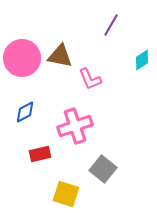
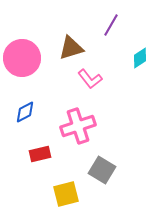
brown triangle: moved 11 px right, 8 px up; rotated 28 degrees counterclockwise
cyan diamond: moved 2 px left, 2 px up
pink L-shape: rotated 15 degrees counterclockwise
pink cross: moved 3 px right
gray square: moved 1 px left, 1 px down; rotated 8 degrees counterclockwise
yellow square: rotated 32 degrees counterclockwise
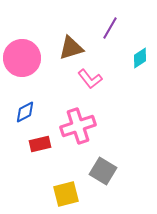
purple line: moved 1 px left, 3 px down
red rectangle: moved 10 px up
gray square: moved 1 px right, 1 px down
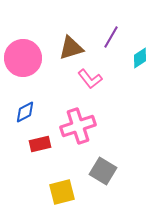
purple line: moved 1 px right, 9 px down
pink circle: moved 1 px right
yellow square: moved 4 px left, 2 px up
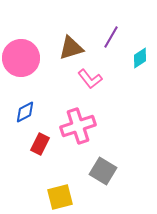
pink circle: moved 2 px left
red rectangle: rotated 50 degrees counterclockwise
yellow square: moved 2 px left, 5 px down
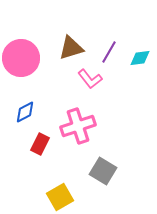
purple line: moved 2 px left, 15 px down
cyan diamond: rotated 25 degrees clockwise
yellow square: rotated 16 degrees counterclockwise
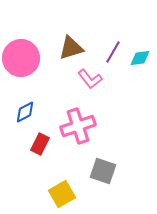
purple line: moved 4 px right
gray square: rotated 12 degrees counterclockwise
yellow square: moved 2 px right, 3 px up
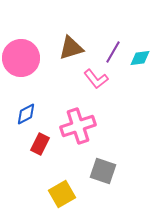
pink L-shape: moved 6 px right
blue diamond: moved 1 px right, 2 px down
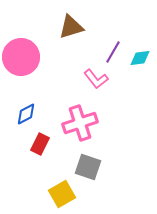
brown triangle: moved 21 px up
pink circle: moved 1 px up
pink cross: moved 2 px right, 3 px up
gray square: moved 15 px left, 4 px up
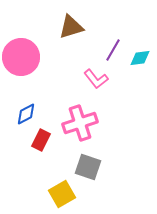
purple line: moved 2 px up
red rectangle: moved 1 px right, 4 px up
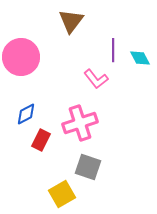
brown triangle: moved 6 px up; rotated 36 degrees counterclockwise
purple line: rotated 30 degrees counterclockwise
cyan diamond: rotated 70 degrees clockwise
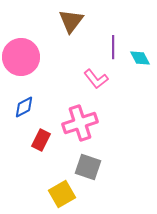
purple line: moved 3 px up
blue diamond: moved 2 px left, 7 px up
